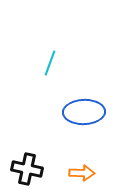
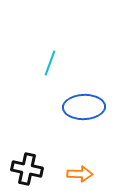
blue ellipse: moved 5 px up
orange arrow: moved 2 px left, 1 px down
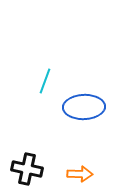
cyan line: moved 5 px left, 18 px down
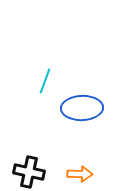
blue ellipse: moved 2 px left, 1 px down
black cross: moved 2 px right, 3 px down
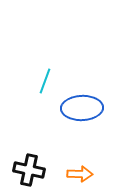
black cross: moved 2 px up
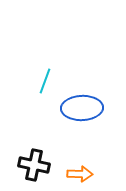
black cross: moved 5 px right, 5 px up
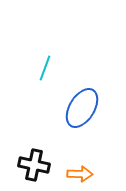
cyan line: moved 13 px up
blue ellipse: rotated 57 degrees counterclockwise
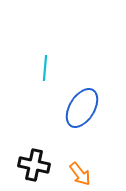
cyan line: rotated 15 degrees counterclockwise
orange arrow: rotated 50 degrees clockwise
